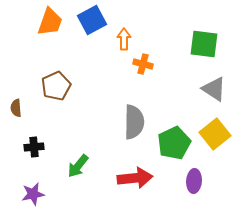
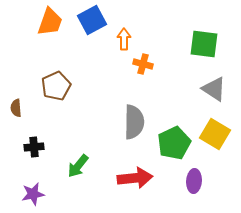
yellow square: rotated 20 degrees counterclockwise
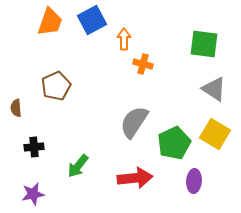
gray semicircle: rotated 148 degrees counterclockwise
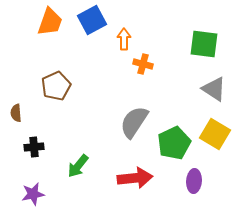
brown semicircle: moved 5 px down
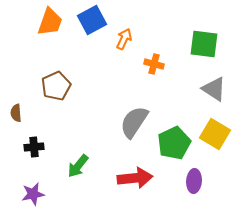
orange arrow: rotated 25 degrees clockwise
orange cross: moved 11 px right
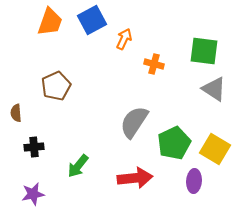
green square: moved 7 px down
yellow square: moved 15 px down
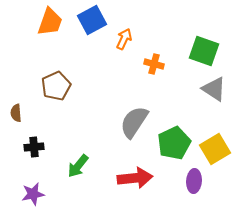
green square: rotated 12 degrees clockwise
yellow square: rotated 28 degrees clockwise
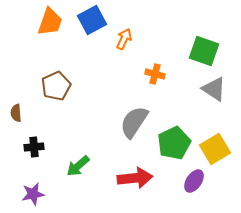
orange cross: moved 1 px right, 10 px down
green arrow: rotated 10 degrees clockwise
purple ellipse: rotated 30 degrees clockwise
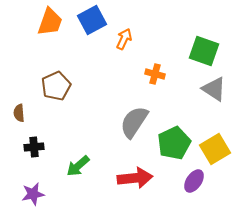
brown semicircle: moved 3 px right
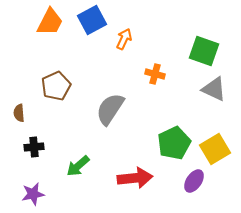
orange trapezoid: rotated 8 degrees clockwise
gray triangle: rotated 8 degrees counterclockwise
gray semicircle: moved 24 px left, 13 px up
